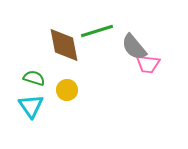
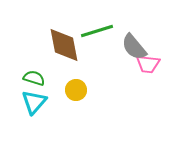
yellow circle: moved 9 px right
cyan triangle: moved 3 px right, 4 px up; rotated 16 degrees clockwise
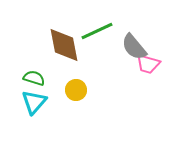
green line: rotated 8 degrees counterclockwise
pink trapezoid: rotated 10 degrees clockwise
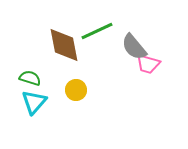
green semicircle: moved 4 px left
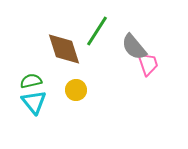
green line: rotated 32 degrees counterclockwise
brown diamond: moved 4 px down; rotated 6 degrees counterclockwise
pink trapezoid: rotated 125 degrees counterclockwise
green semicircle: moved 1 px right, 3 px down; rotated 30 degrees counterclockwise
cyan triangle: rotated 20 degrees counterclockwise
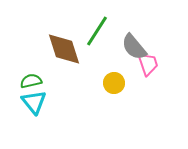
yellow circle: moved 38 px right, 7 px up
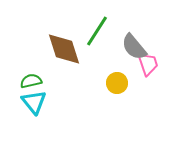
yellow circle: moved 3 px right
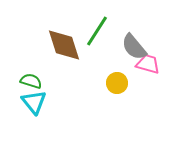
brown diamond: moved 4 px up
pink trapezoid: rotated 55 degrees counterclockwise
green semicircle: rotated 30 degrees clockwise
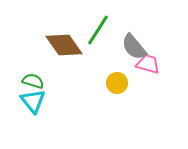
green line: moved 1 px right, 1 px up
brown diamond: rotated 18 degrees counterclockwise
green semicircle: moved 2 px right
cyan triangle: moved 1 px left, 1 px up
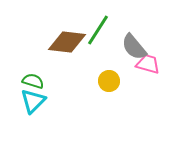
brown diamond: moved 3 px right, 3 px up; rotated 48 degrees counterclockwise
yellow circle: moved 8 px left, 2 px up
cyan triangle: rotated 24 degrees clockwise
